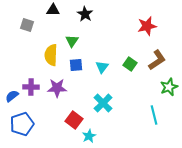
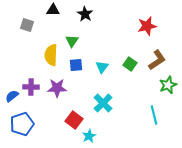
green star: moved 1 px left, 2 px up
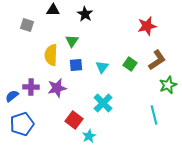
purple star: rotated 12 degrees counterclockwise
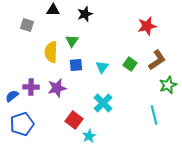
black star: rotated 21 degrees clockwise
yellow semicircle: moved 3 px up
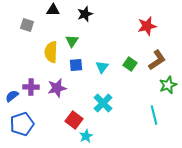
cyan star: moved 3 px left
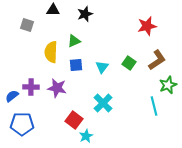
green triangle: moved 2 px right; rotated 32 degrees clockwise
green square: moved 1 px left, 1 px up
purple star: rotated 24 degrees clockwise
cyan line: moved 9 px up
blue pentagon: rotated 20 degrees clockwise
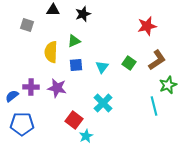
black star: moved 2 px left
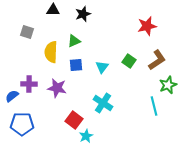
gray square: moved 7 px down
green square: moved 2 px up
purple cross: moved 2 px left, 3 px up
cyan cross: rotated 12 degrees counterclockwise
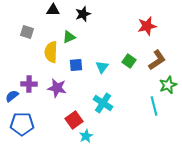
green triangle: moved 5 px left, 4 px up
red square: rotated 18 degrees clockwise
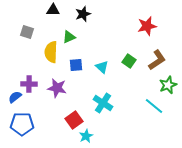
cyan triangle: rotated 24 degrees counterclockwise
blue semicircle: moved 3 px right, 1 px down
cyan line: rotated 36 degrees counterclockwise
